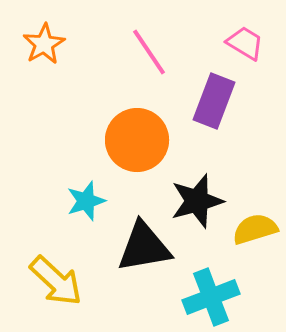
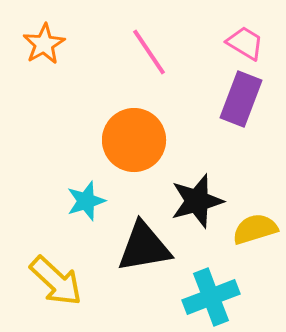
purple rectangle: moved 27 px right, 2 px up
orange circle: moved 3 px left
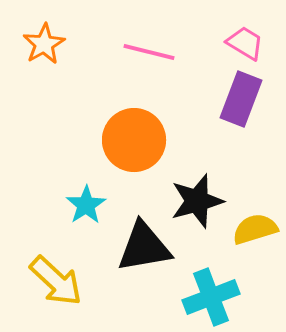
pink line: rotated 42 degrees counterclockwise
cyan star: moved 4 px down; rotated 15 degrees counterclockwise
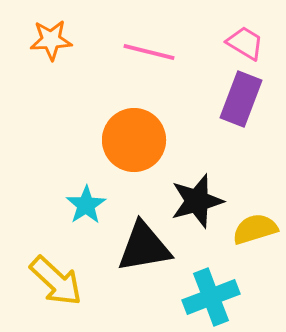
orange star: moved 7 px right, 4 px up; rotated 27 degrees clockwise
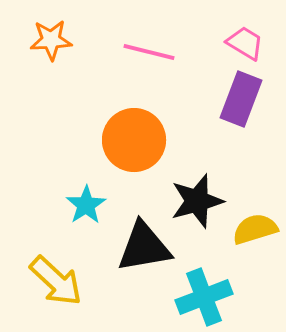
cyan cross: moved 7 px left
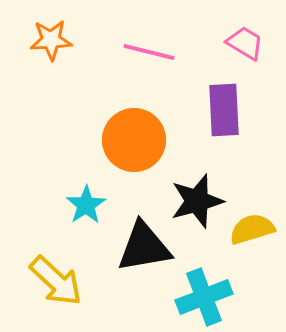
purple rectangle: moved 17 px left, 11 px down; rotated 24 degrees counterclockwise
yellow semicircle: moved 3 px left
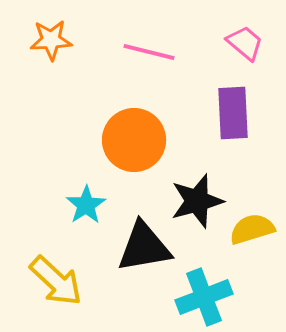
pink trapezoid: rotated 9 degrees clockwise
purple rectangle: moved 9 px right, 3 px down
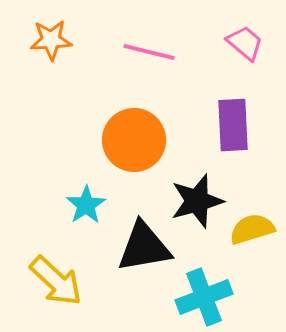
purple rectangle: moved 12 px down
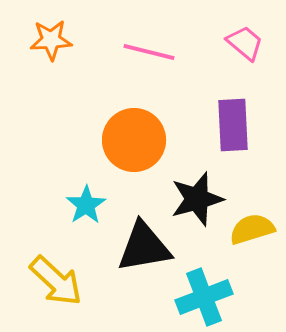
black star: moved 2 px up
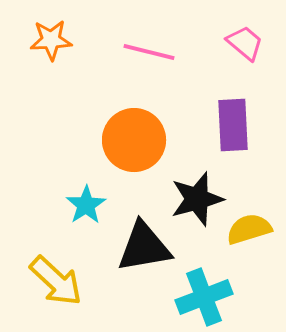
yellow semicircle: moved 3 px left
